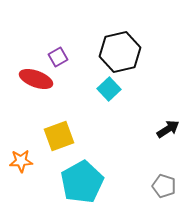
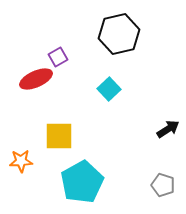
black hexagon: moved 1 px left, 18 px up
red ellipse: rotated 44 degrees counterclockwise
yellow square: rotated 20 degrees clockwise
gray pentagon: moved 1 px left, 1 px up
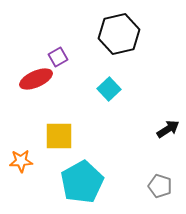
gray pentagon: moved 3 px left, 1 px down
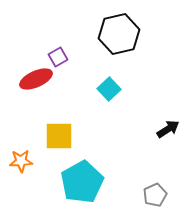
gray pentagon: moved 5 px left, 9 px down; rotated 30 degrees clockwise
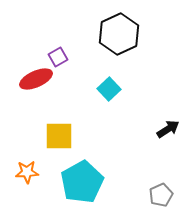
black hexagon: rotated 12 degrees counterclockwise
orange star: moved 6 px right, 11 px down
gray pentagon: moved 6 px right
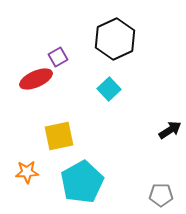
black hexagon: moved 4 px left, 5 px down
black arrow: moved 2 px right, 1 px down
yellow square: rotated 12 degrees counterclockwise
gray pentagon: rotated 25 degrees clockwise
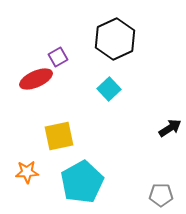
black arrow: moved 2 px up
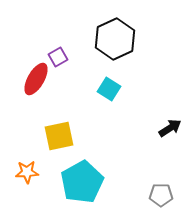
red ellipse: rotated 36 degrees counterclockwise
cyan square: rotated 15 degrees counterclockwise
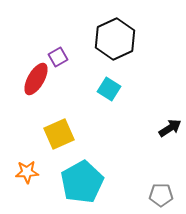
yellow square: moved 2 px up; rotated 12 degrees counterclockwise
